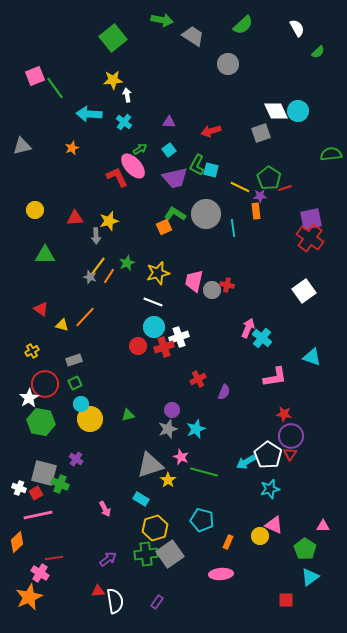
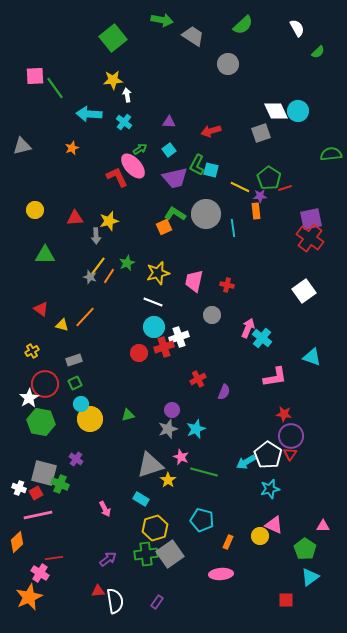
pink square at (35, 76): rotated 18 degrees clockwise
gray circle at (212, 290): moved 25 px down
red circle at (138, 346): moved 1 px right, 7 px down
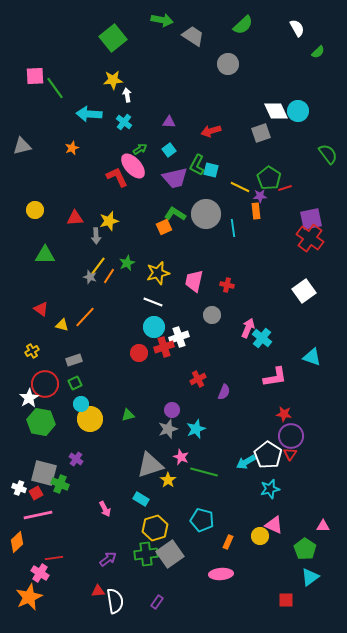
green semicircle at (331, 154): moved 3 px left; rotated 60 degrees clockwise
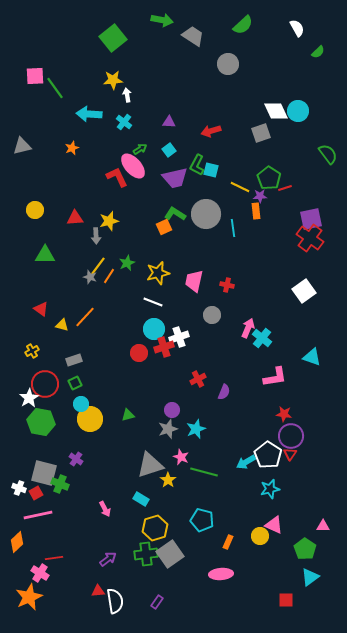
cyan circle at (154, 327): moved 2 px down
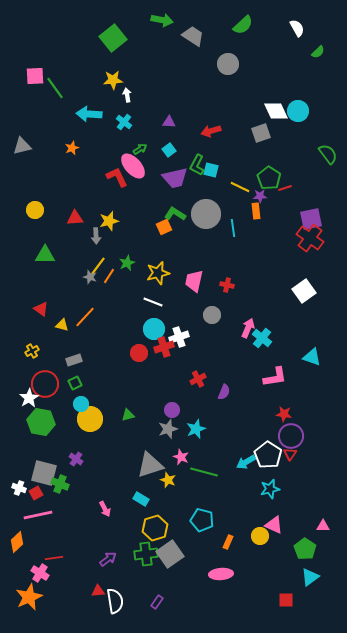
yellow star at (168, 480): rotated 14 degrees counterclockwise
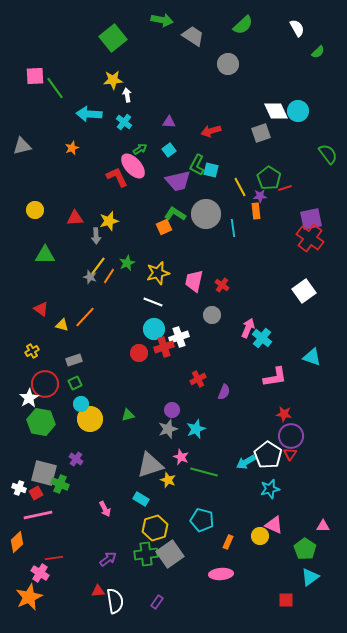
purple trapezoid at (175, 178): moved 3 px right, 3 px down
yellow line at (240, 187): rotated 36 degrees clockwise
red cross at (227, 285): moved 5 px left; rotated 24 degrees clockwise
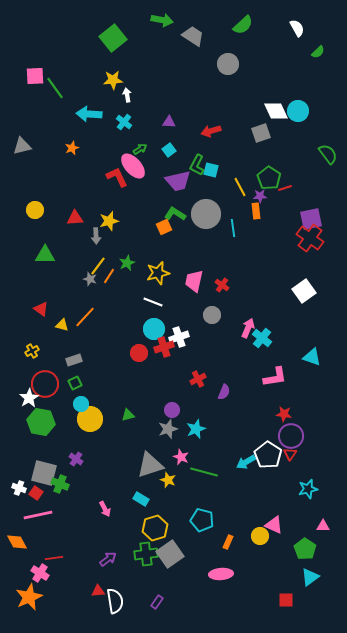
gray star at (90, 277): moved 2 px down
cyan star at (270, 489): moved 38 px right
red square at (36, 493): rotated 24 degrees counterclockwise
orange diamond at (17, 542): rotated 75 degrees counterclockwise
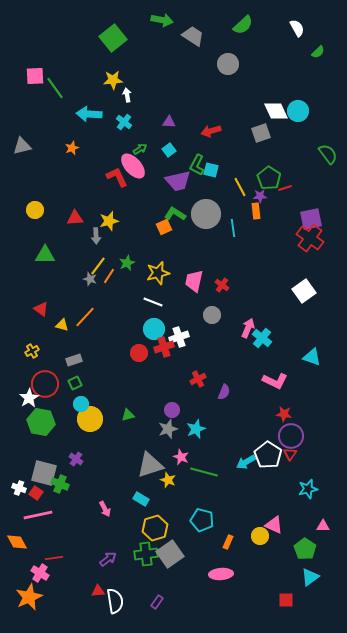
pink L-shape at (275, 377): moved 4 px down; rotated 35 degrees clockwise
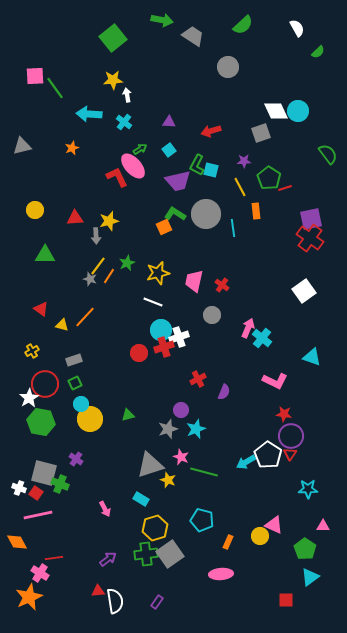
gray circle at (228, 64): moved 3 px down
purple star at (260, 196): moved 16 px left, 35 px up
cyan circle at (154, 329): moved 7 px right, 1 px down
purple circle at (172, 410): moved 9 px right
cyan star at (308, 489): rotated 12 degrees clockwise
